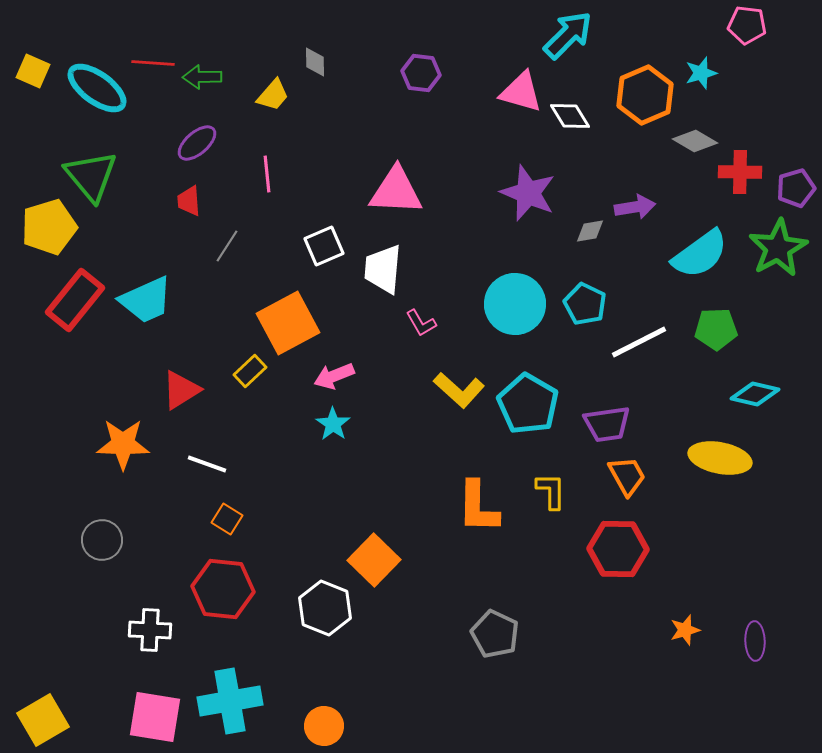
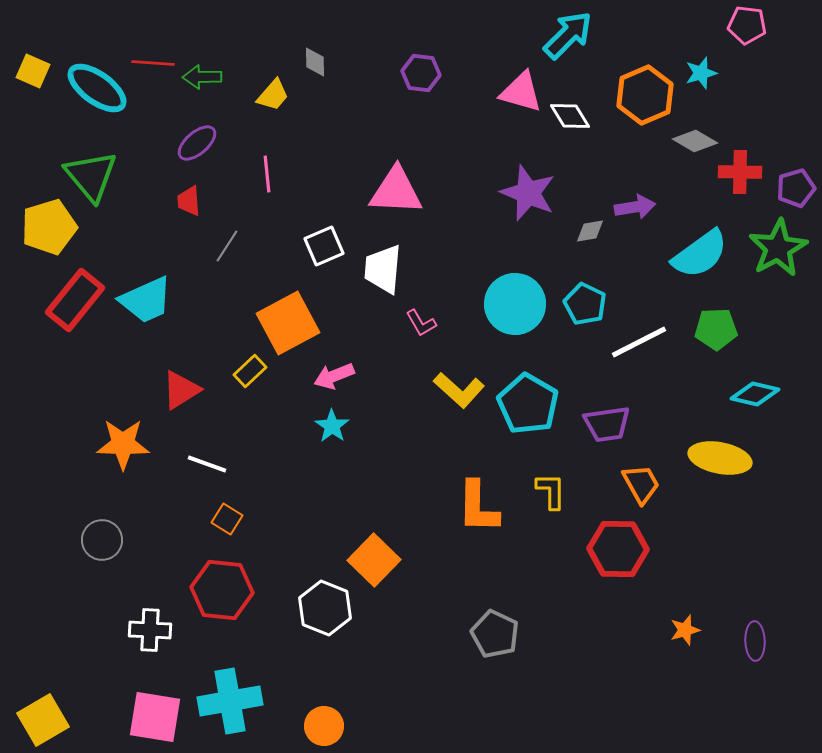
cyan star at (333, 424): moved 1 px left, 2 px down
orange trapezoid at (627, 476): moved 14 px right, 8 px down
red hexagon at (223, 589): moved 1 px left, 1 px down
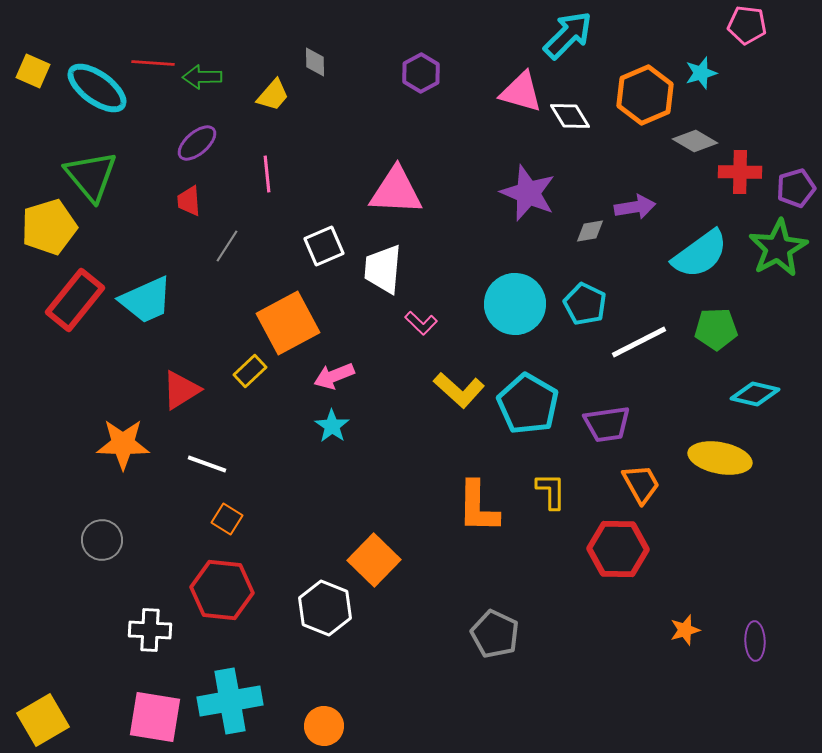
purple hexagon at (421, 73): rotated 24 degrees clockwise
pink L-shape at (421, 323): rotated 16 degrees counterclockwise
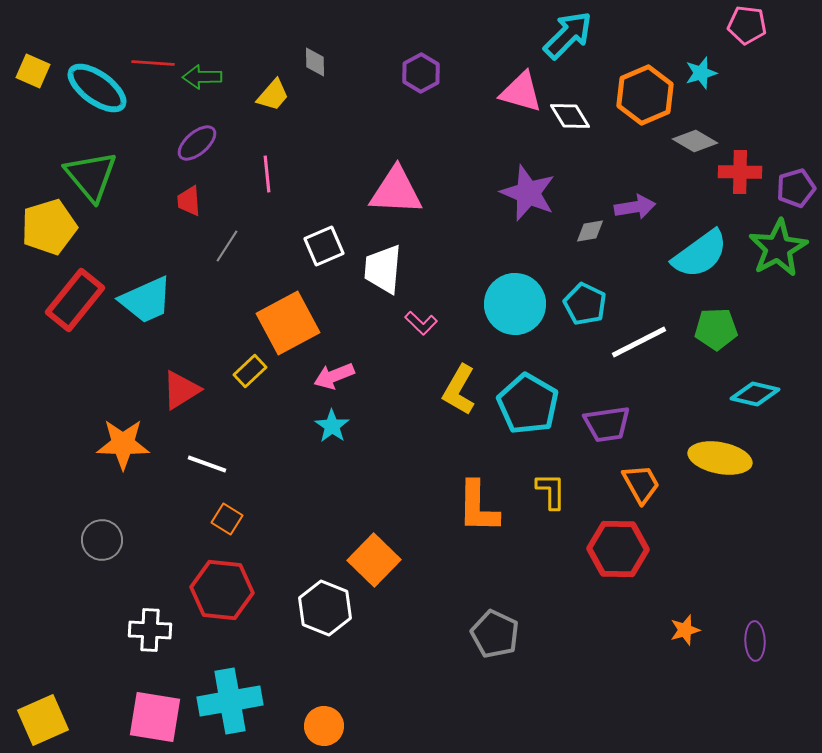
yellow L-shape at (459, 390): rotated 78 degrees clockwise
yellow square at (43, 720): rotated 6 degrees clockwise
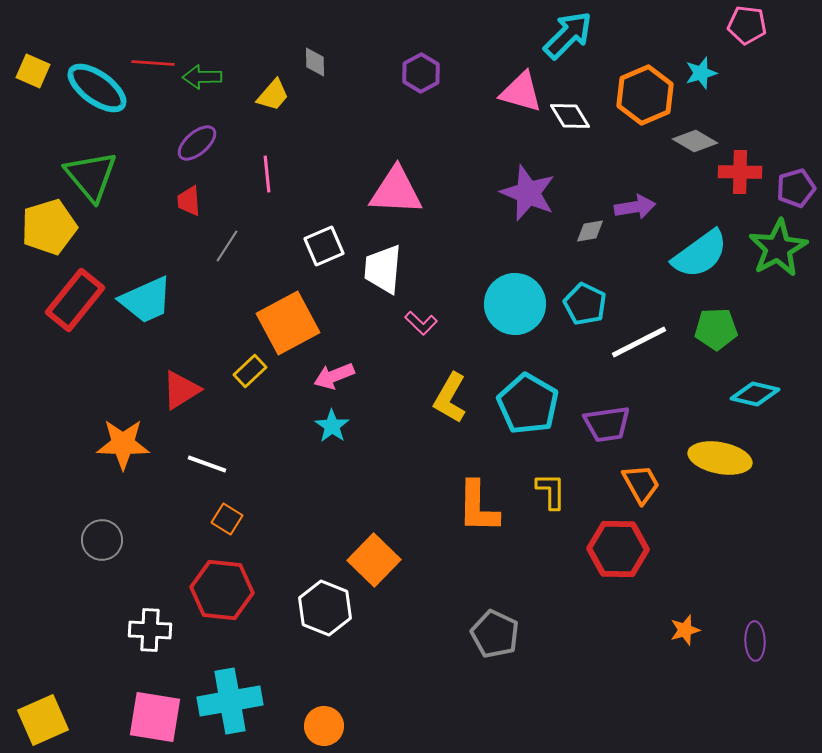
yellow L-shape at (459, 390): moved 9 px left, 8 px down
